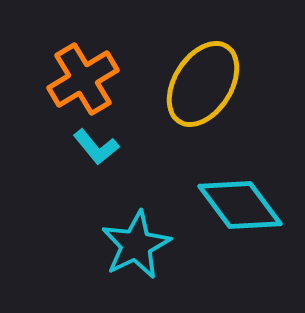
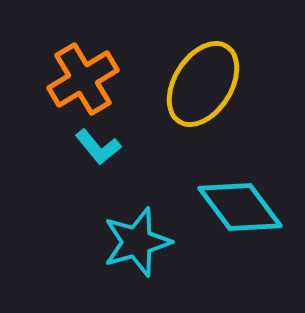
cyan L-shape: moved 2 px right
cyan diamond: moved 2 px down
cyan star: moved 1 px right, 3 px up; rotated 10 degrees clockwise
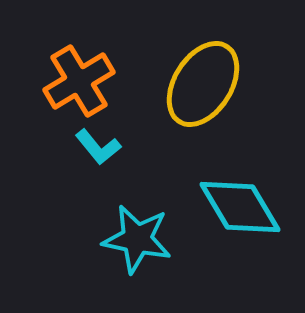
orange cross: moved 4 px left, 2 px down
cyan diamond: rotated 6 degrees clockwise
cyan star: moved 3 px up; rotated 28 degrees clockwise
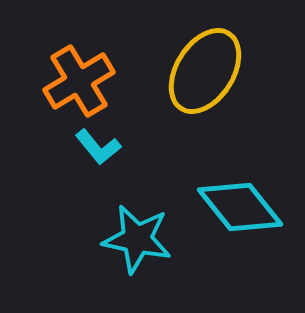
yellow ellipse: moved 2 px right, 13 px up
cyan diamond: rotated 8 degrees counterclockwise
